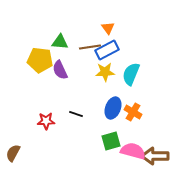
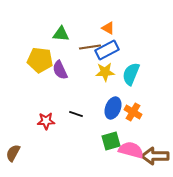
orange triangle: rotated 24 degrees counterclockwise
green triangle: moved 1 px right, 8 px up
pink semicircle: moved 2 px left, 1 px up
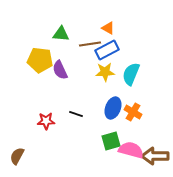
brown line: moved 3 px up
brown semicircle: moved 4 px right, 3 px down
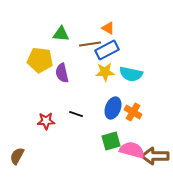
purple semicircle: moved 2 px right, 3 px down; rotated 12 degrees clockwise
cyan semicircle: rotated 100 degrees counterclockwise
pink semicircle: moved 1 px right
